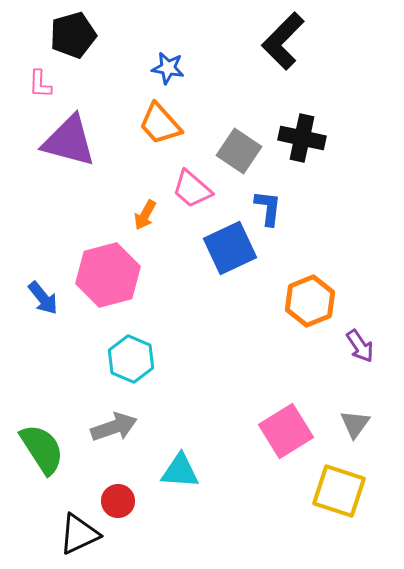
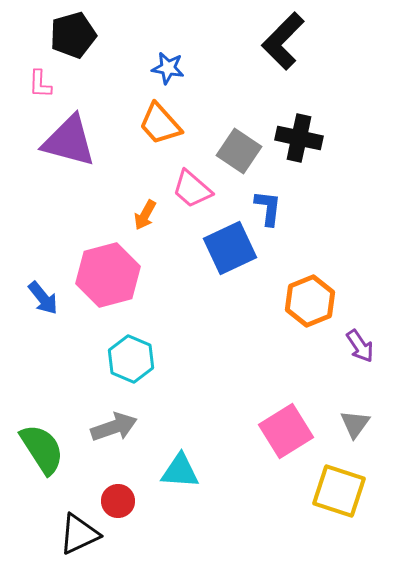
black cross: moved 3 px left
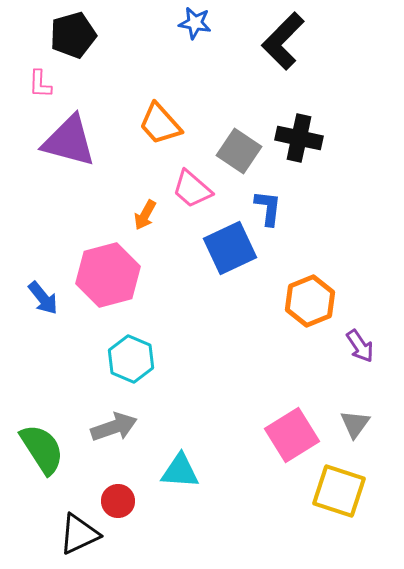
blue star: moved 27 px right, 45 px up
pink square: moved 6 px right, 4 px down
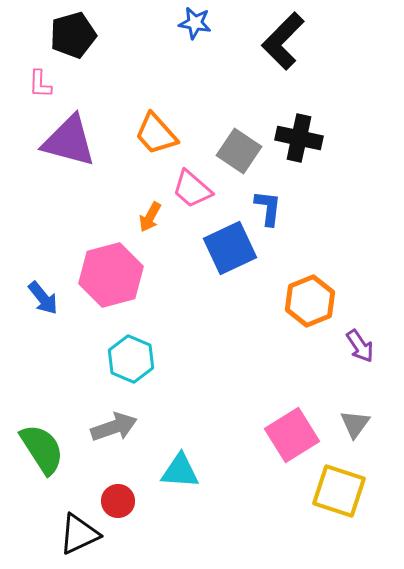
orange trapezoid: moved 4 px left, 10 px down
orange arrow: moved 5 px right, 2 px down
pink hexagon: moved 3 px right
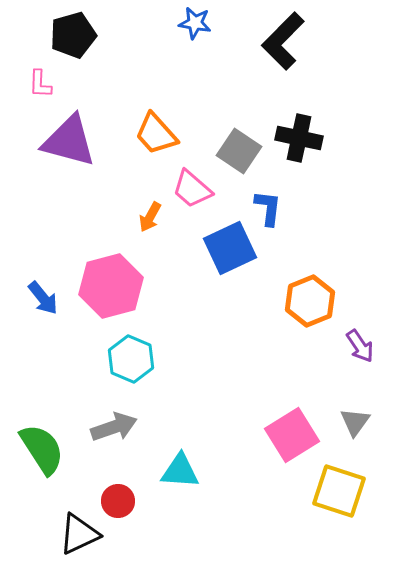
pink hexagon: moved 11 px down
gray triangle: moved 2 px up
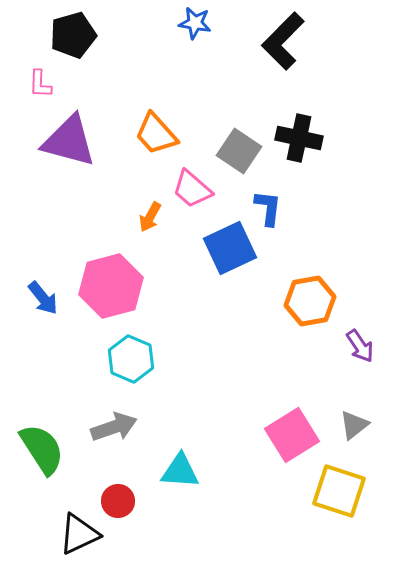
orange hexagon: rotated 12 degrees clockwise
gray triangle: moved 1 px left, 3 px down; rotated 16 degrees clockwise
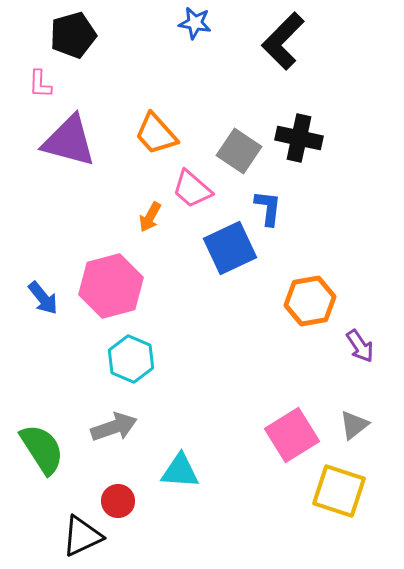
black triangle: moved 3 px right, 2 px down
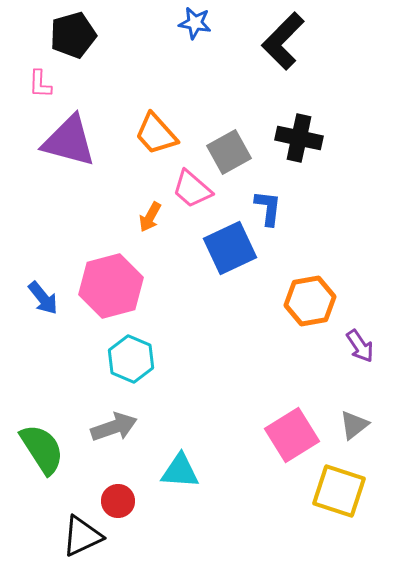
gray square: moved 10 px left, 1 px down; rotated 27 degrees clockwise
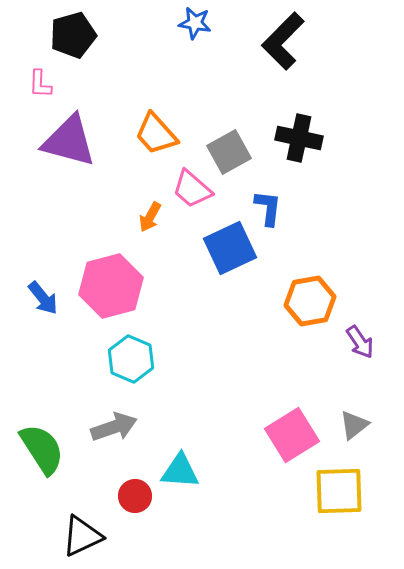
purple arrow: moved 4 px up
yellow square: rotated 20 degrees counterclockwise
red circle: moved 17 px right, 5 px up
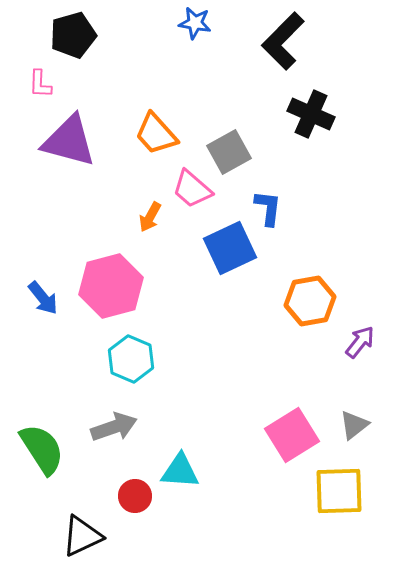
black cross: moved 12 px right, 24 px up; rotated 12 degrees clockwise
purple arrow: rotated 108 degrees counterclockwise
